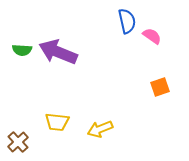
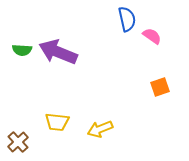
blue semicircle: moved 2 px up
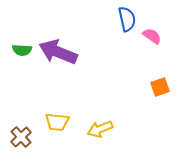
brown cross: moved 3 px right, 5 px up
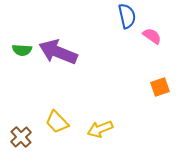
blue semicircle: moved 3 px up
yellow trapezoid: rotated 40 degrees clockwise
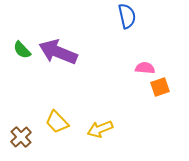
pink semicircle: moved 7 px left, 32 px down; rotated 30 degrees counterclockwise
green semicircle: rotated 42 degrees clockwise
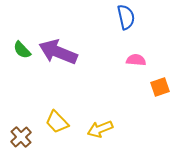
blue semicircle: moved 1 px left, 1 px down
pink semicircle: moved 9 px left, 8 px up
